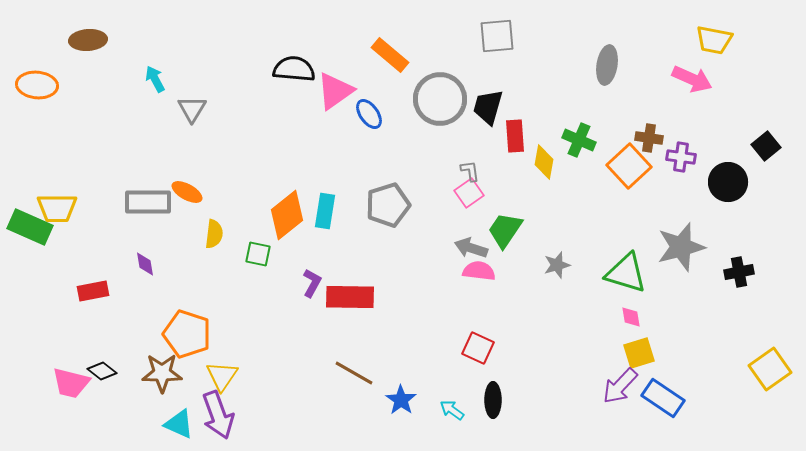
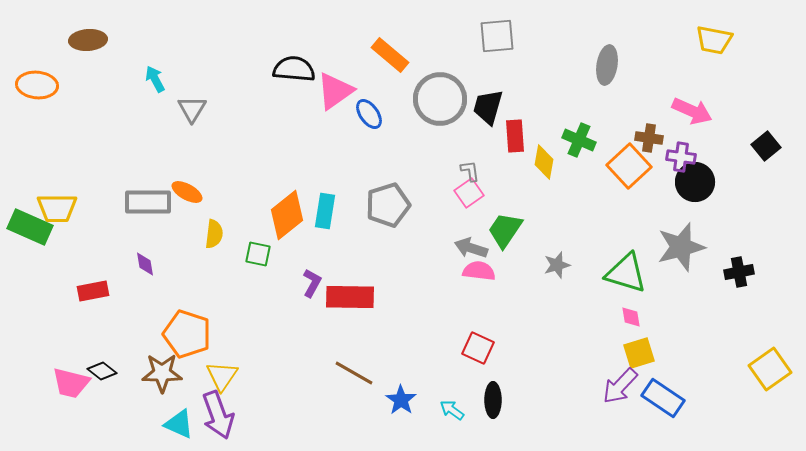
pink arrow at (692, 79): moved 32 px down
black circle at (728, 182): moved 33 px left
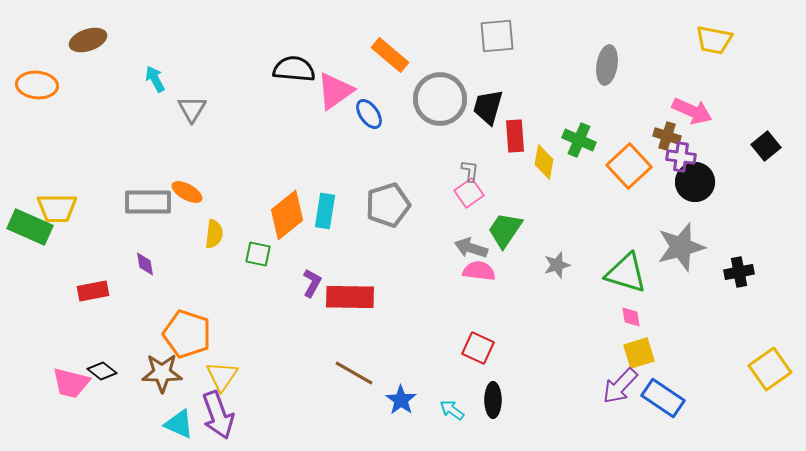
brown ellipse at (88, 40): rotated 15 degrees counterclockwise
brown cross at (649, 138): moved 18 px right, 2 px up; rotated 8 degrees clockwise
gray L-shape at (470, 171): rotated 15 degrees clockwise
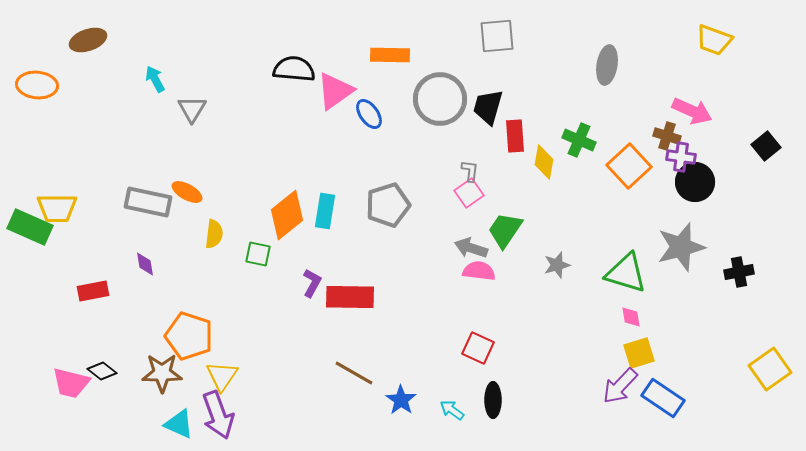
yellow trapezoid at (714, 40): rotated 9 degrees clockwise
orange rectangle at (390, 55): rotated 39 degrees counterclockwise
gray rectangle at (148, 202): rotated 12 degrees clockwise
orange pentagon at (187, 334): moved 2 px right, 2 px down
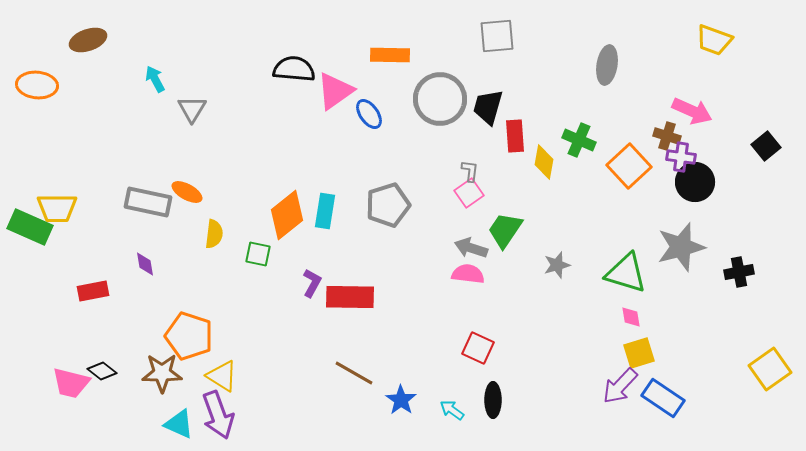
pink semicircle at (479, 271): moved 11 px left, 3 px down
yellow triangle at (222, 376): rotated 32 degrees counterclockwise
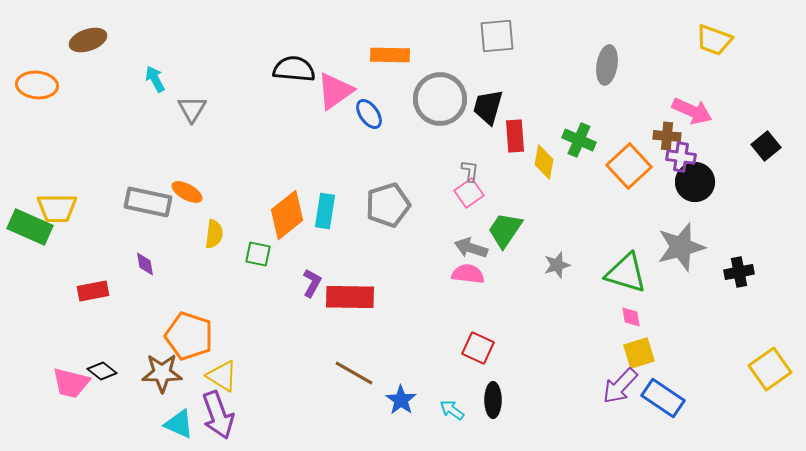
brown cross at (667, 136): rotated 12 degrees counterclockwise
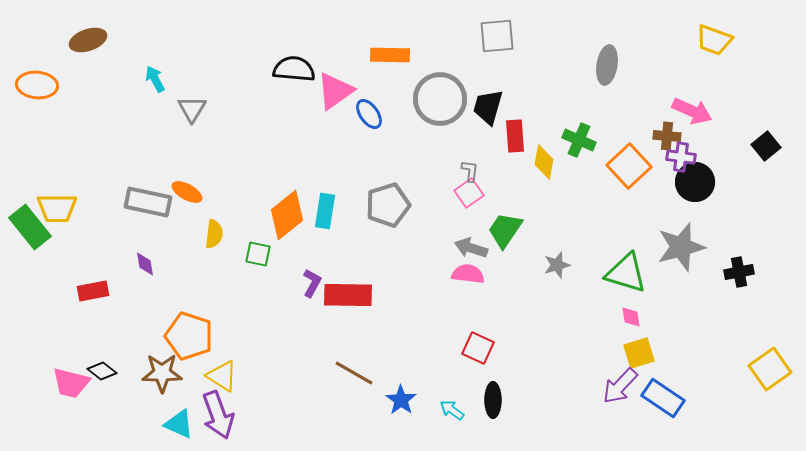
green rectangle at (30, 227): rotated 27 degrees clockwise
red rectangle at (350, 297): moved 2 px left, 2 px up
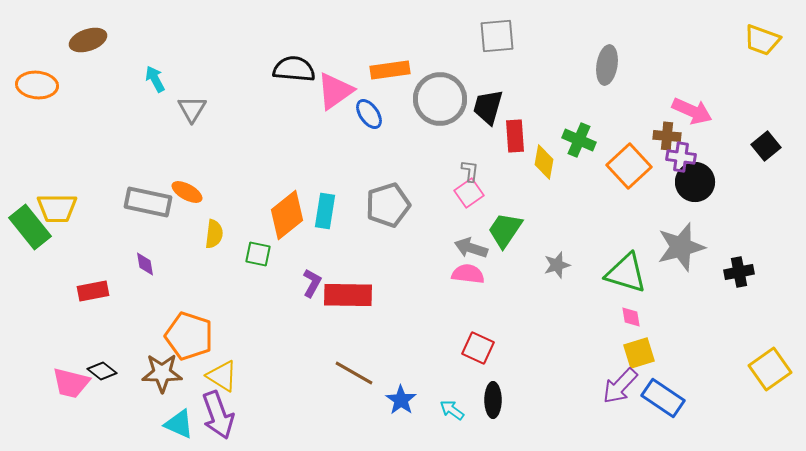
yellow trapezoid at (714, 40): moved 48 px right
orange rectangle at (390, 55): moved 15 px down; rotated 9 degrees counterclockwise
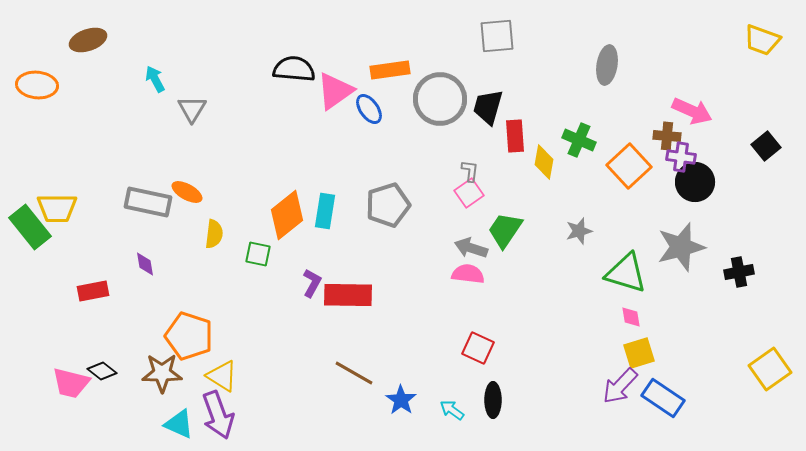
blue ellipse at (369, 114): moved 5 px up
gray star at (557, 265): moved 22 px right, 34 px up
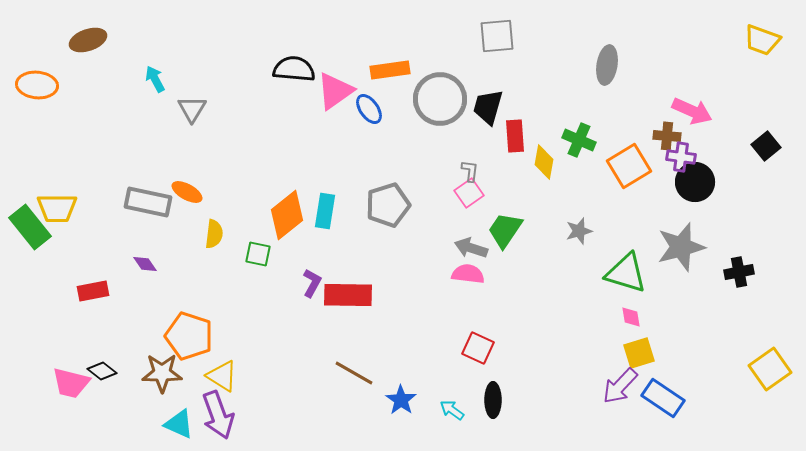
orange square at (629, 166): rotated 12 degrees clockwise
purple diamond at (145, 264): rotated 25 degrees counterclockwise
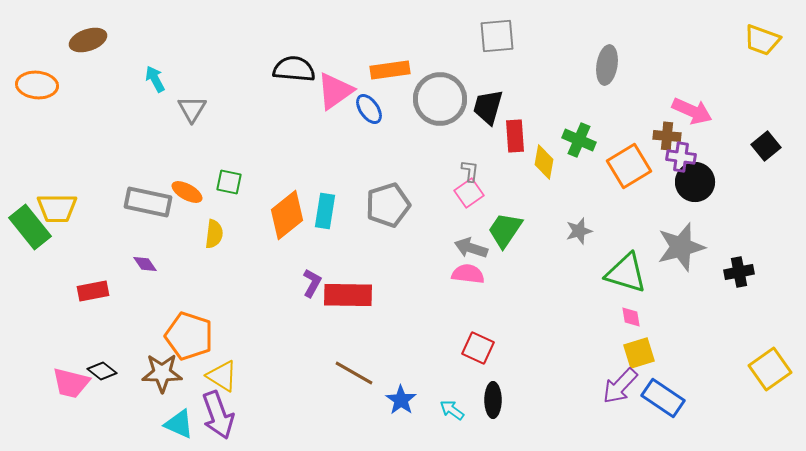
green square at (258, 254): moved 29 px left, 72 px up
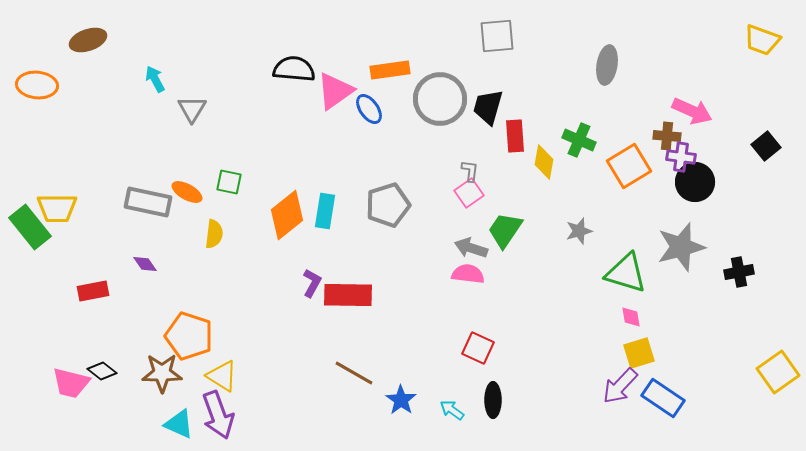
yellow square at (770, 369): moved 8 px right, 3 px down
